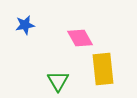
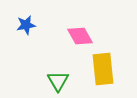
blue star: moved 1 px right
pink diamond: moved 2 px up
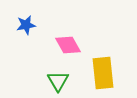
pink diamond: moved 12 px left, 9 px down
yellow rectangle: moved 4 px down
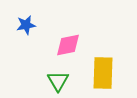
pink diamond: rotated 72 degrees counterclockwise
yellow rectangle: rotated 8 degrees clockwise
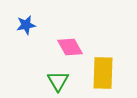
pink diamond: moved 2 px right, 2 px down; rotated 72 degrees clockwise
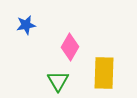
pink diamond: rotated 60 degrees clockwise
yellow rectangle: moved 1 px right
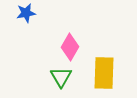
blue star: moved 12 px up
green triangle: moved 3 px right, 4 px up
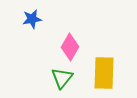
blue star: moved 6 px right, 6 px down
green triangle: moved 1 px right, 1 px down; rotated 10 degrees clockwise
